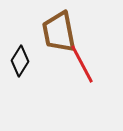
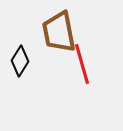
red line: rotated 12 degrees clockwise
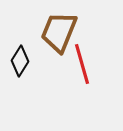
brown trapezoid: rotated 33 degrees clockwise
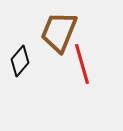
black diamond: rotated 8 degrees clockwise
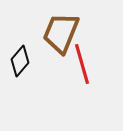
brown trapezoid: moved 2 px right, 1 px down
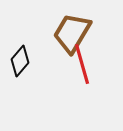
brown trapezoid: moved 11 px right; rotated 9 degrees clockwise
